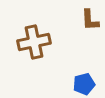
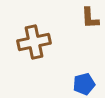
brown L-shape: moved 2 px up
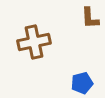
blue pentagon: moved 2 px left, 1 px up
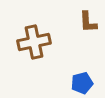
brown L-shape: moved 2 px left, 4 px down
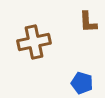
blue pentagon: rotated 30 degrees clockwise
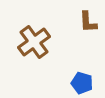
brown cross: rotated 24 degrees counterclockwise
